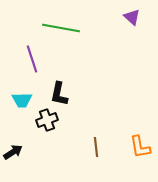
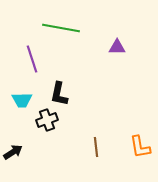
purple triangle: moved 15 px left, 30 px down; rotated 42 degrees counterclockwise
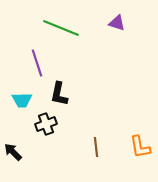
green line: rotated 12 degrees clockwise
purple triangle: moved 24 px up; rotated 18 degrees clockwise
purple line: moved 5 px right, 4 px down
black cross: moved 1 px left, 4 px down
black arrow: rotated 102 degrees counterclockwise
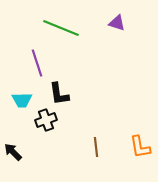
black L-shape: rotated 20 degrees counterclockwise
black cross: moved 4 px up
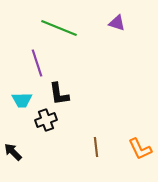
green line: moved 2 px left
orange L-shape: moved 2 px down; rotated 15 degrees counterclockwise
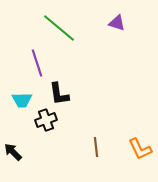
green line: rotated 18 degrees clockwise
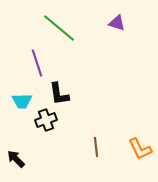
cyan trapezoid: moved 1 px down
black arrow: moved 3 px right, 7 px down
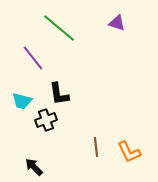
purple line: moved 4 px left, 5 px up; rotated 20 degrees counterclockwise
cyan trapezoid: rotated 15 degrees clockwise
orange L-shape: moved 11 px left, 3 px down
black arrow: moved 18 px right, 8 px down
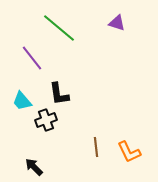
purple line: moved 1 px left
cyan trapezoid: rotated 35 degrees clockwise
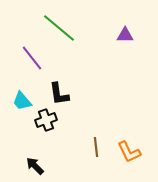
purple triangle: moved 8 px right, 12 px down; rotated 18 degrees counterclockwise
black arrow: moved 1 px right, 1 px up
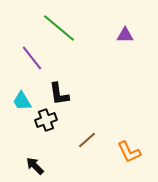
cyan trapezoid: rotated 10 degrees clockwise
brown line: moved 9 px left, 7 px up; rotated 54 degrees clockwise
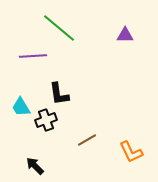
purple line: moved 1 px right, 2 px up; rotated 56 degrees counterclockwise
cyan trapezoid: moved 1 px left, 6 px down
brown line: rotated 12 degrees clockwise
orange L-shape: moved 2 px right
